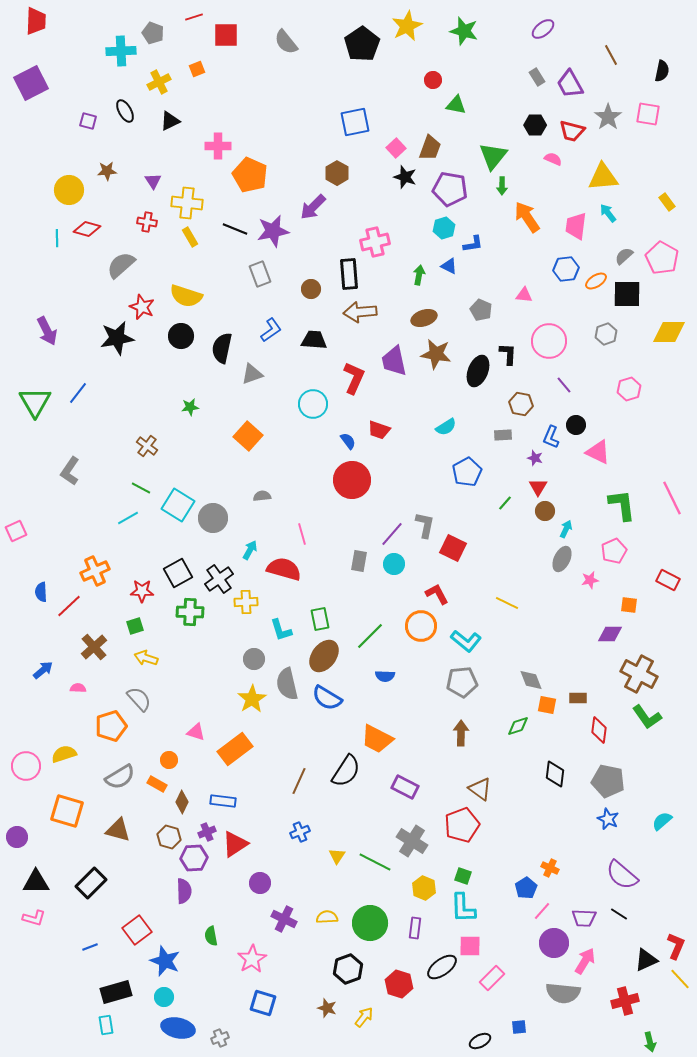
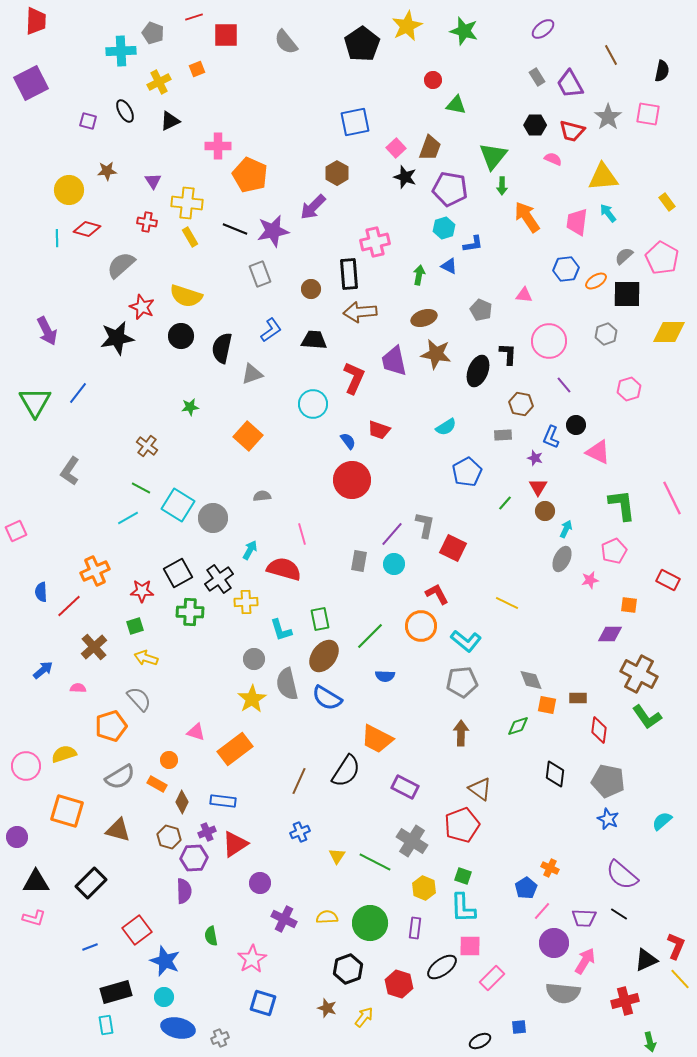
pink trapezoid at (576, 226): moved 1 px right, 4 px up
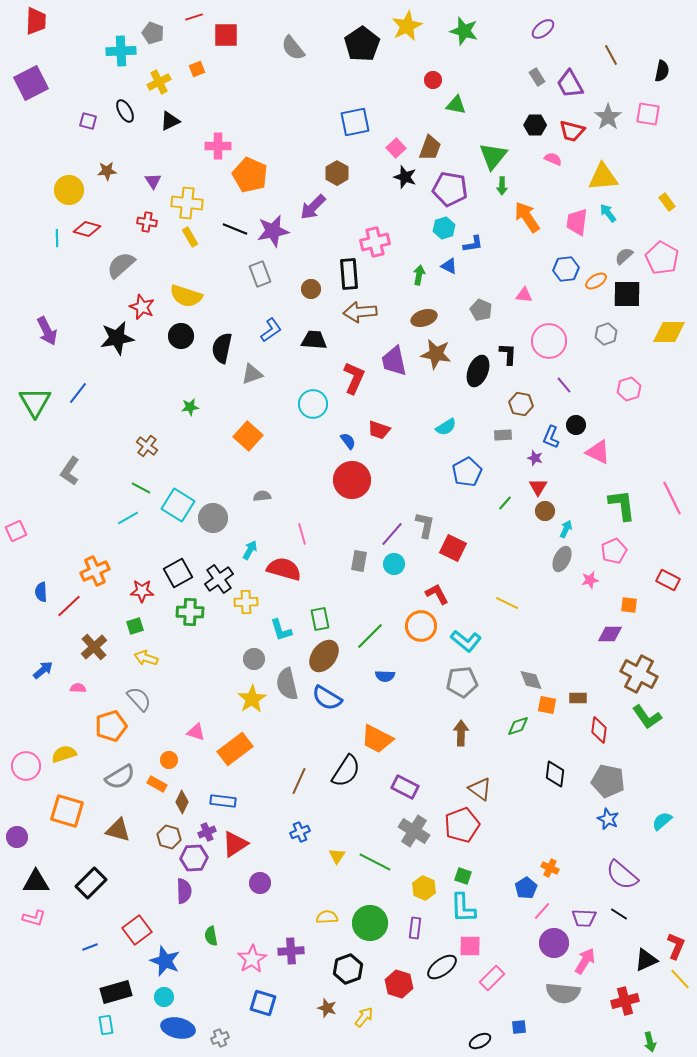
gray semicircle at (286, 42): moved 7 px right, 6 px down
gray cross at (412, 841): moved 2 px right, 10 px up
purple cross at (284, 919): moved 7 px right, 32 px down; rotated 30 degrees counterclockwise
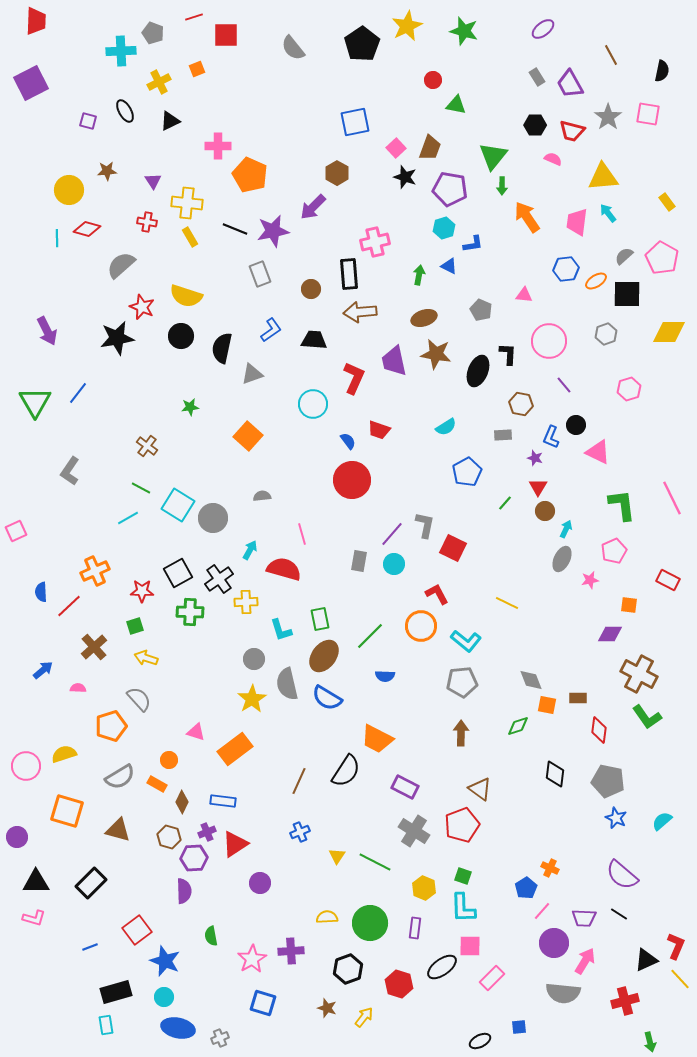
blue star at (608, 819): moved 8 px right, 1 px up
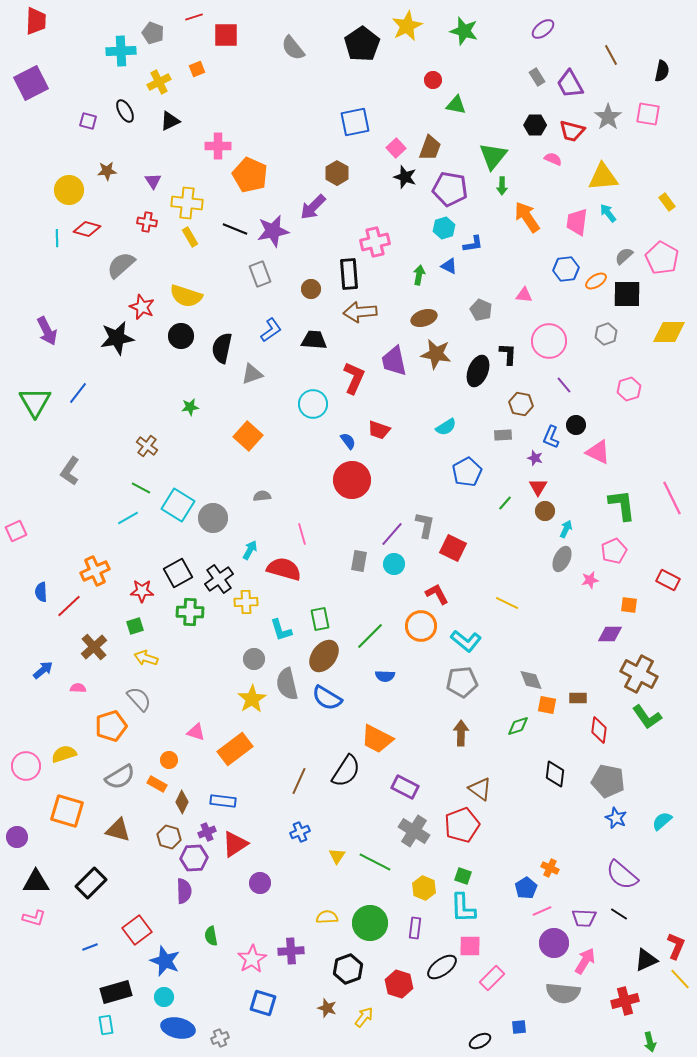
pink line at (542, 911): rotated 24 degrees clockwise
